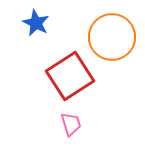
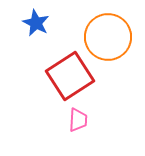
orange circle: moved 4 px left
pink trapezoid: moved 7 px right, 4 px up; rotated 20 degrees clockwise
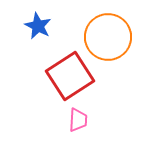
blue star: moved 2 px right, 3 px down
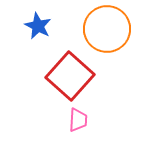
orange circle: moved 1 px left, 8 px up
red square: rotated 15 degrees counterclockwise
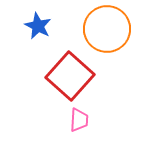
pink trapezoid: moved 1 px right
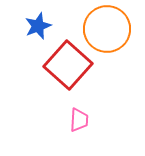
blue star: rotated 24 degrees clockwise
red square: moved 2 px left, 11 px up
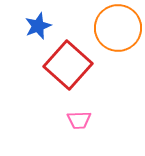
orange circle: moved 11 px right, 1 px up
pink trapezoid: rotated 85 degrees clockwise
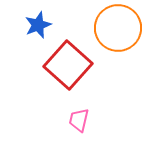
blue star: moved 1 px up
pink trapezoid: rotated 105 degrees clockwise
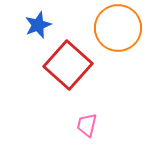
pink trapezoid: moved 8 px right, 5 px down
